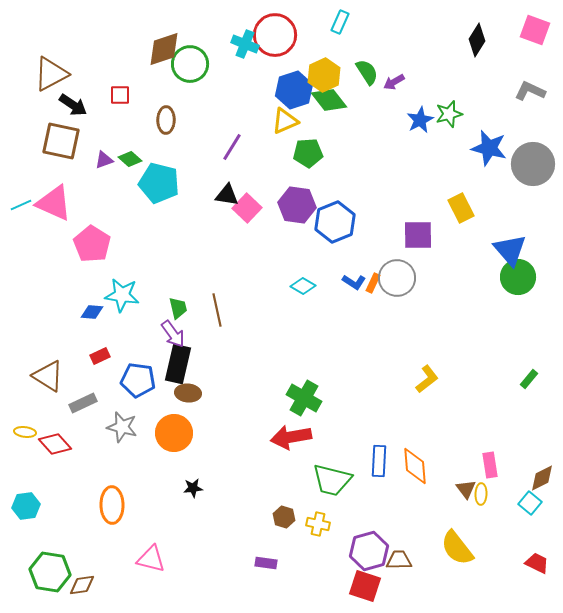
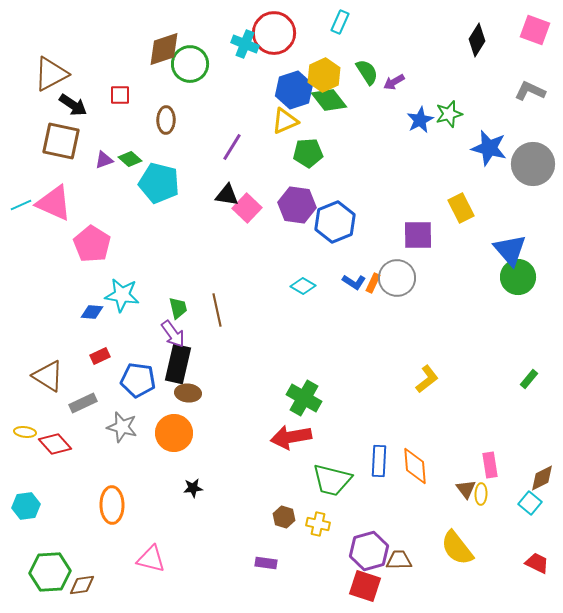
red circle at (275, 35): moved 1 px left, 2 px up
green hexagon at (50, 572): rotated 12 degrees counterclockwise
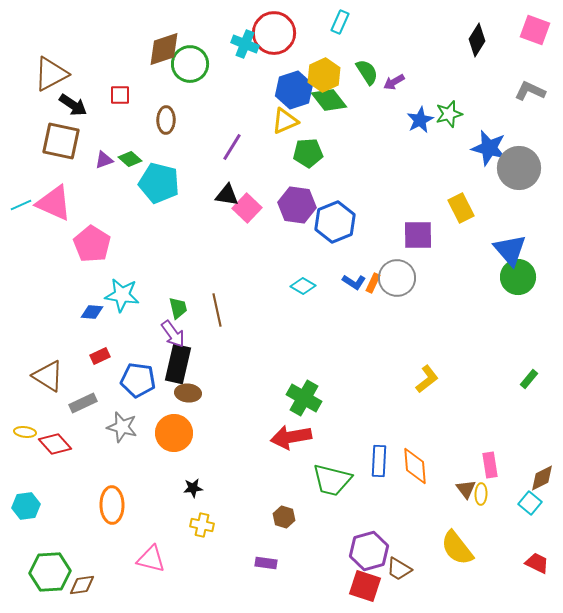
gray circle at (533, 164): moved 14 px left, 4 px down
yellow cross at (318, 524): moved 116 px left, 1 px down
brown trapezoid at (399, 560): moved 9 px down; rotated 148 degrees counterclockwise
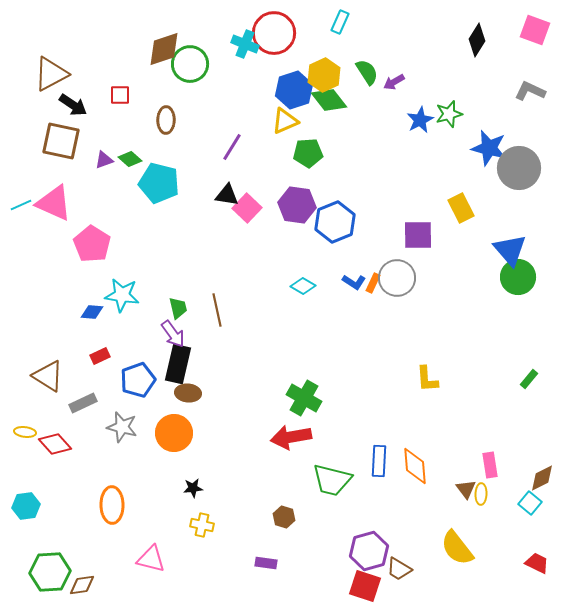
yellow L-shape at (427, 379): rotated 124 degrees clockwise
blue pentagon at (138, 380): rotated 28 degrees counterclockwise
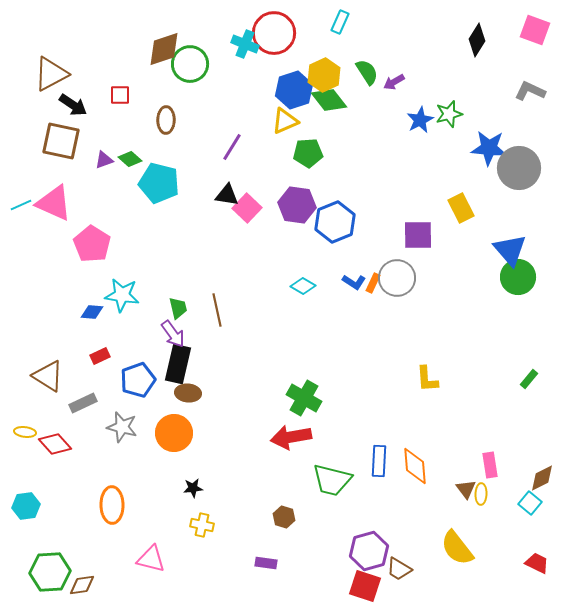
blue star at (489, 148): rotated 9 degrees counterclockwise
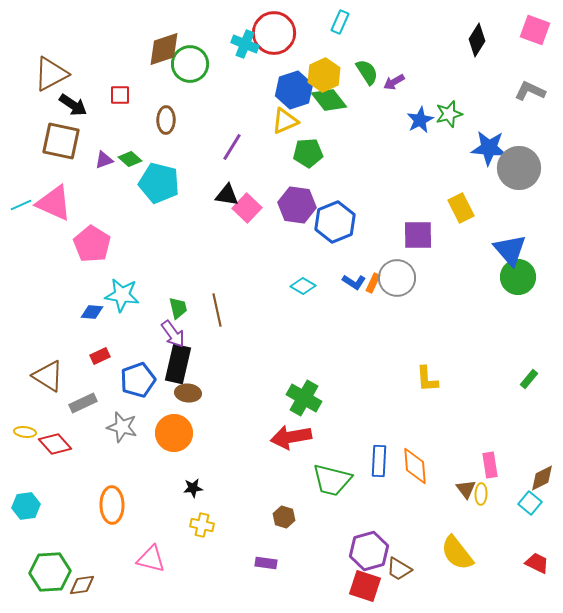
yellow semicircle at (457, 548): moved 5 px down
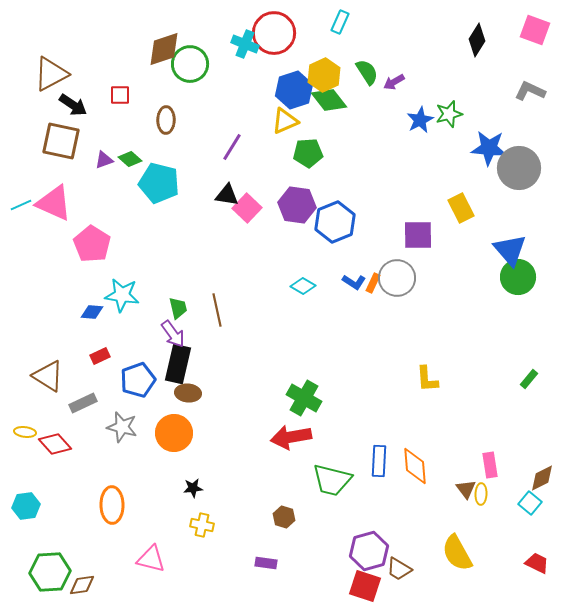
yellow semicircle at (457, 553): rotated 9 degrees clockwise
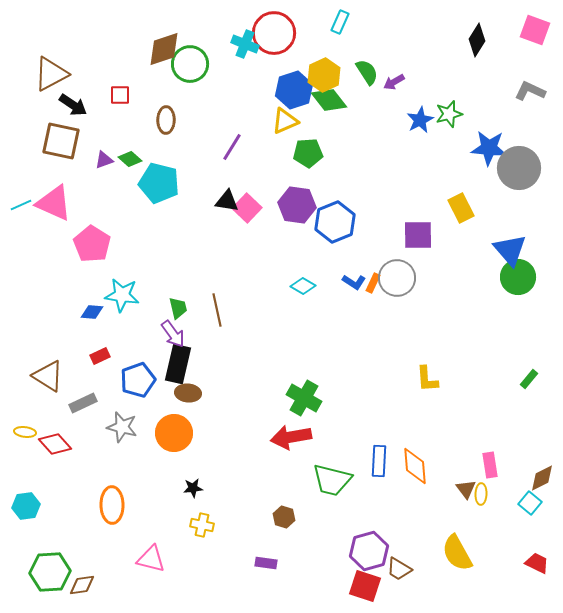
black triangle at (227, 195): moved 6 px down
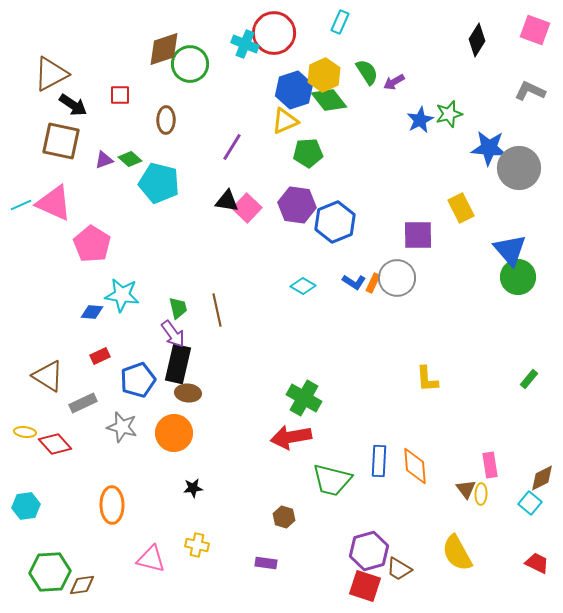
yellow cross at (202, 525): moved 5 px left, 20 px down
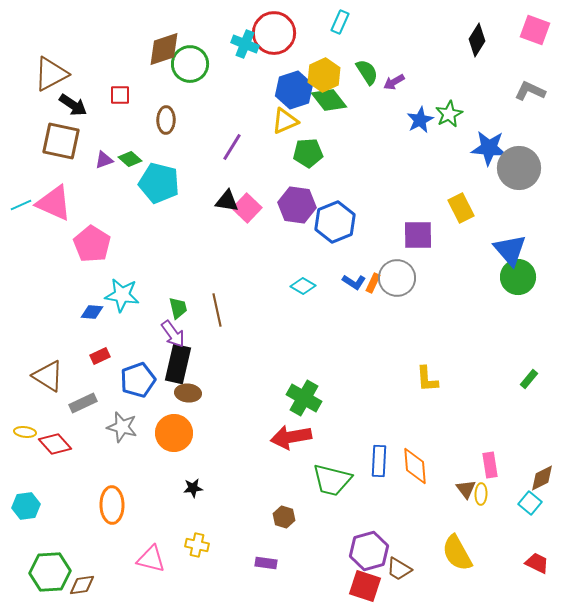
green star at (449, 114): rotated 12 degrees counterclockwise
